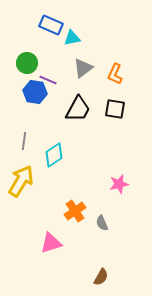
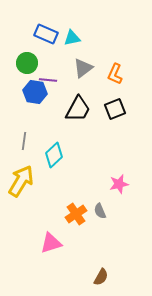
blue rectangle: moved 5 px left, 9 px down
purple line: rotated 18 degrees counterclockwise
black square: rotated 30 degrees counterclockwise
cyan diamond: rotated 10 degrees counterclockwise
orange cross: moved 1 px right, 3 px down
gray semicircle: moved 2 px left, 12 px up
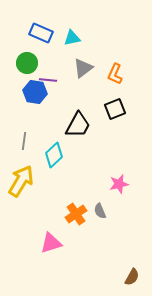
blue rectangle: moved 5 px left, 1 px up
black trapezoid: moved 16 px down
brown semicircle: moved 31 px right
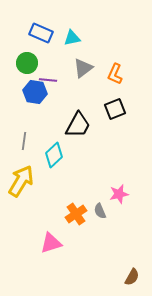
pink star: moved 10 px down
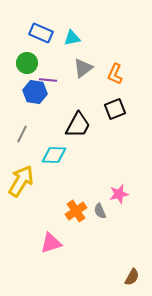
gray line: moved 2 px left, 7 px up; rotated 18 degrees clockwise
cyan diamond: rotated 45 degrees clockwise
orange cross: moved 3 px up
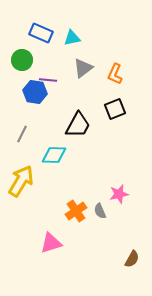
green circle: moved 5 px left, 3 px up
brown semicircle: moved 18 px up
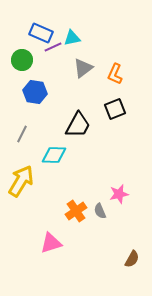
purple line: moved 5 px right, 33 px up; rotated 30 degrees counterclockwise
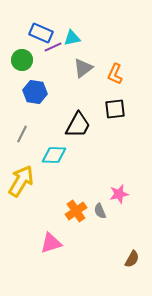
black square: rotated 15 degrees clockwise
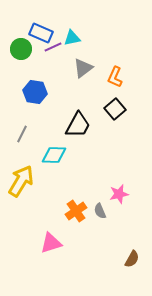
green circle: moved 1 px left, 11 px up
orange L-shape: moved 3 px down
black square: rotated 35 degrees counterclockwise
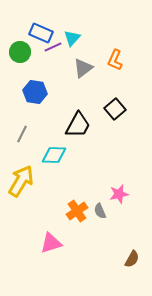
cyan triangle: rotated 36 degrees counterclockwise
green circle: moved 1 px left, 3 px down
orange L-shape: moved 17 px up
orange cross: moved 1 px right
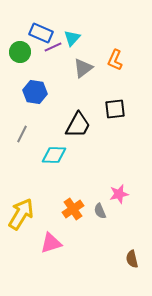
black square: rotated 35 degrees clockwise
yellow arrow: moved 33 px down
orange cross: moved 4 px left, 2 px up
brown semicircle: rotated 138 degrees clockwise
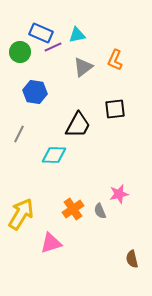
cyan triangle: moved 5 px right, 3 px up; rotated 36 degrees clockwise
gray triangle: moved 1 px up
gray line: moved 3 px left
